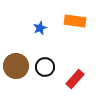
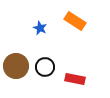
orange rectangle: rotated 25 degrees clockwise
blue star: rotated 24 degrees counterclockwise
red rectangle: rotated 60 degrees clockwise
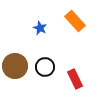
orange rectangle: rotated 15 degrees clockwise
brown circle: moved 1 px left
red rectangle: rotated 54 degrees clockwise
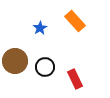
blue star: rotated 16 degrees clockwise
brown circle: moved 5 px up
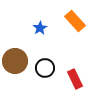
black circle: moved 1 px down
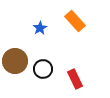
black circle: moved 2 px left, 1 px down
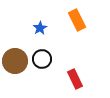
orange rectangle: moved 2 px right, 1 px up; rotated 15 degrees clockwise
black circle: moved 1 px left, 10 px up
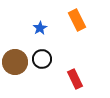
brown circle: moved 1 px down
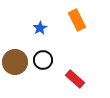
black circle: moved 1 px right, 1 px down
red rectangle: rotated 24 degrees counterclockwise
